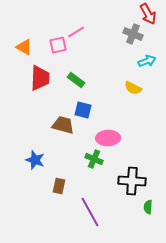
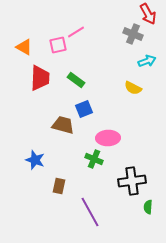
blue square: moved 1 px right, 1 px up; rotated 36 degrees counterclockwise
black cross: rotated 12 degrees counterclockwise
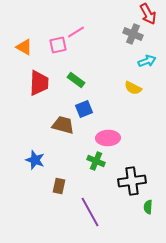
red trapezoid: moved 1 px left, 5 px down
green cross: moved 2 px right, 2 px down
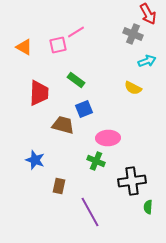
red trapezoid: moved 10 px down
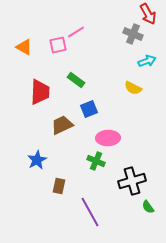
red trapezoid: moved 1 px right, 1 px up
blue square: moved 5 px right
brown trapezoid: moved 1 px left; rotated 40 degrees counterclockwise
blue star: moved 2 px right; rotated 24 degrees clockwise
black cross: rotated 8 degrees counterclockwise
green semicircle: rotated 40 degrees counterclockwise
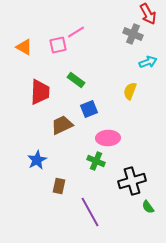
cyan arrow: moved 1 px right, 1 px down
yellow semicircle: moved 3 px left, 3 px down; rotated 84 degrees clockwise
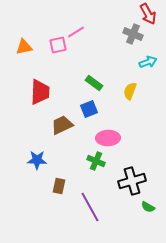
orange triangle: rotated 42 degrees counterclockwise
green rectangle: moved 18 px right, 3 px down
blue star: rotated 30 degrees clockwise
green semicircle: rotated 24 degrees counterclockwise
purple line: moved 5 px up
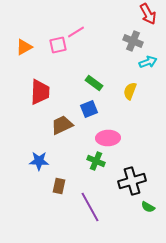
gray cross: moved 7 px down
orange triangle: rotated 18 degrees counterclockwise
blue star: moved 2 px right, 1 px down
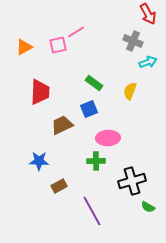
green cross: rotated 24 degrees counterclockwise
brown rectangle: rotated 49 degrees clockwise
purple line: moved 2 px right, 4 px down
